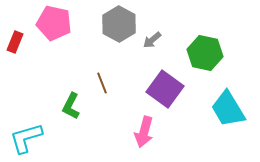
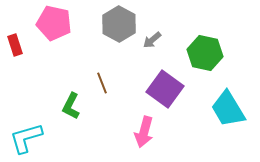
red rectangle: moved 3 px down; rotated 40 degrees counterclockwise
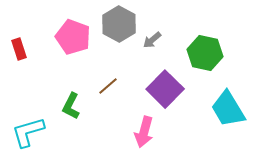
pink pentagon: moved 19 px right, 14 px down; rotated 8 degrees clockwise
red rectangle: moved 4 px right, 4 px down
brown line: moved 6 px right, 3 px down; rotated 70 degrees clockwise
purple square: rotated 9 degrees clockwise
cyan L-shape: moved 2 px right, 6 px up
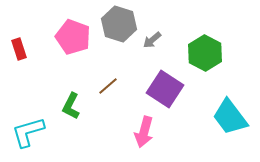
gray hexagon: rotated 12 degrees counterclockwise
green hexagon: rotated 16 degrees clockwise
purple square: rotated 12 degrees counterclockwise
cyan trapezoid: moved 2 px right, 8 px down; rotated 6 degrees counterclockwise
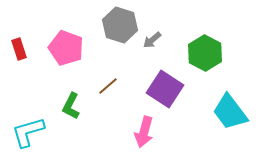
gray hexagon: moved 1 px right, 1 px down
pink pentagon: moved 7 px left, 11 px down
cyan trapezoid: moved 5 px up
